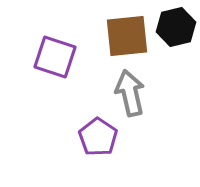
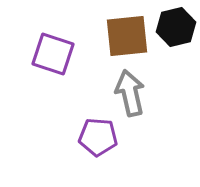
purple square: moved 2 px left, 3 px up
purple pentagon: rotated 30 degrees counterclockwise
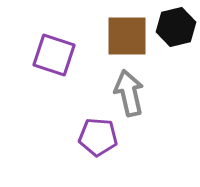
brown square: rotated 6 degrees clockwise
purple square: moved 1 px right, 1 px down
gray arrow: moved 1 px left
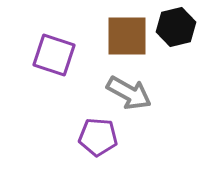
gray arrow: rotated 132 degrees clockwise
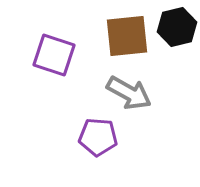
black hexagon: moved 1 px right
brown square: rotated 6 degrees counterclockwise
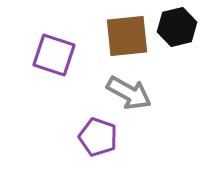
purple pentagon: rotated 15 degrees clockwise
